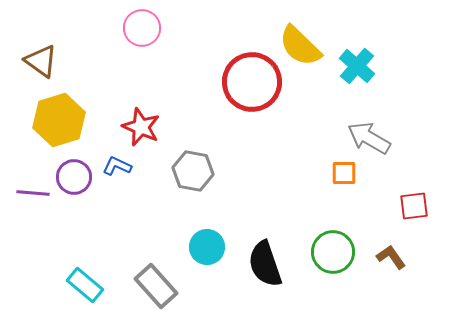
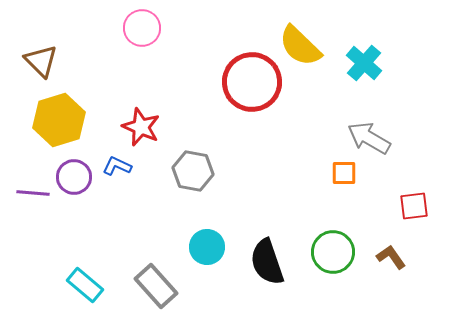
brown triangle: rotated 9 degrees clockwise
cyan cross: moved 7 px right, 3 px up
black semicircle: moved 2 px right, 2 px up
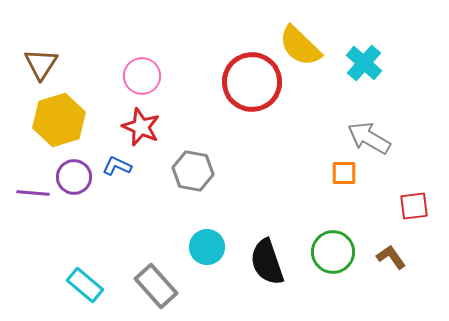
pink circle: moved 48 px down
brown triangle: moved 3 px down; rotated 18 degrees clockwise
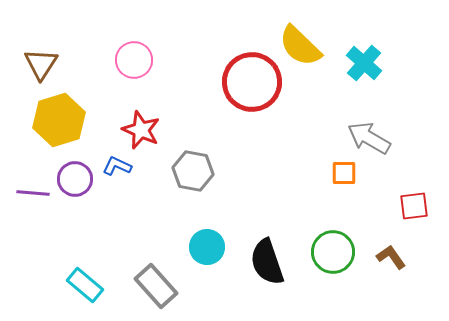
pink circle: moved 8 px left, 16 px up
red star: moved 3 px down
purple circle: moved 1 px right, 2 px down
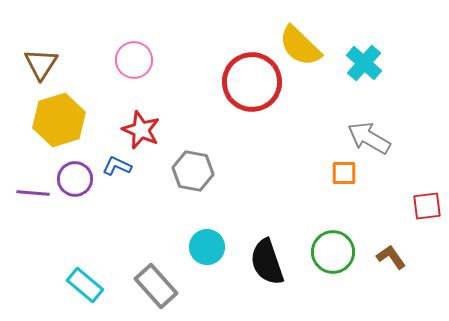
red square: moved 13 px right
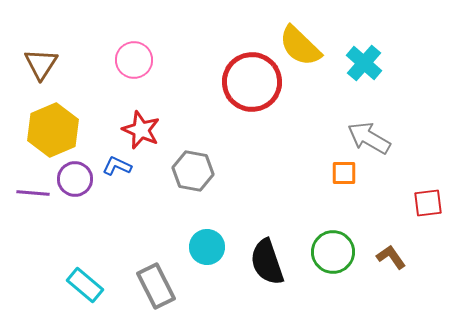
yellow hexagon: moved 6 px left, 10 px down; rotated 6 degrees counterclockwise
red square: moved 1 px right, 3 px up
gray rectangle: rotated 15 degrees clockwise
